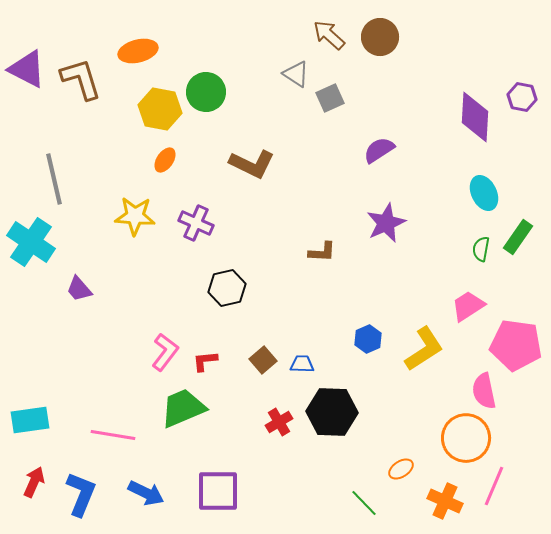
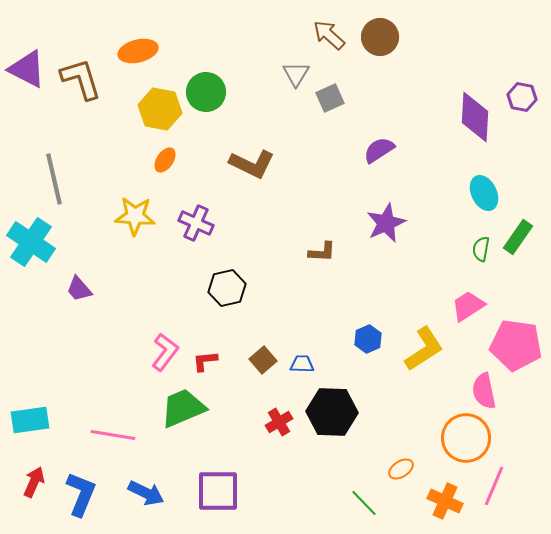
gray triangle at (296, 74): rotated 28 degrees clockwise
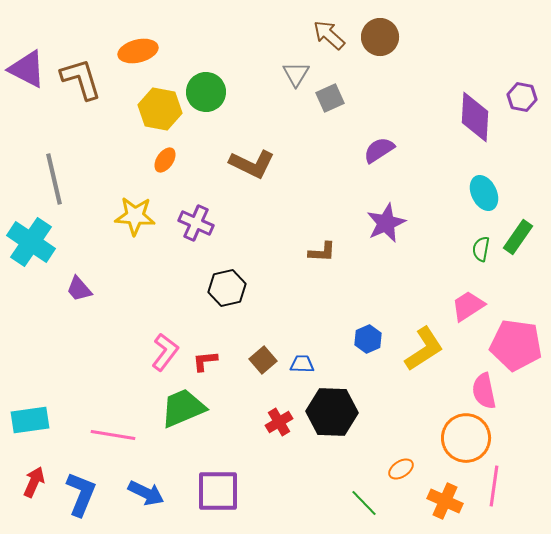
pink line at (494, 486): rotated 15 degrees counterclockwise
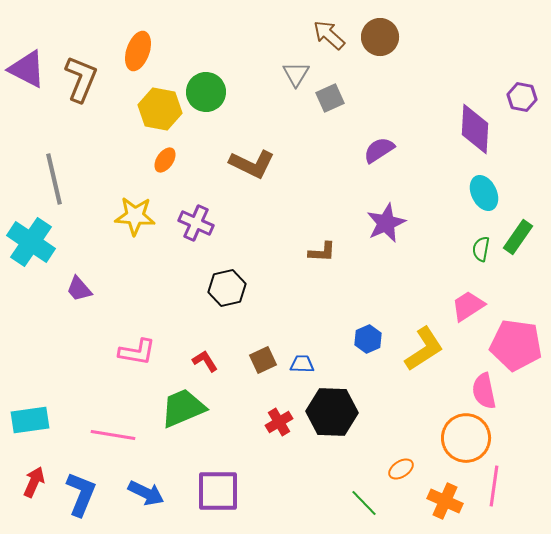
orange ellipse at (138, 51): rotated 57 degrees counterclockwise
brown L-shape at (81, 79): rotated 39 degrees clockwise
purple diamond at (475, 117): moved 12 px down
pink L-shape at (165, 352): moved 28 px left; rotated 63 degrees clockwise
brown square at (263, 360): rotated 16 degrees clockwise
red L-shape at (205, 361): rotated 64 degrees clockwise
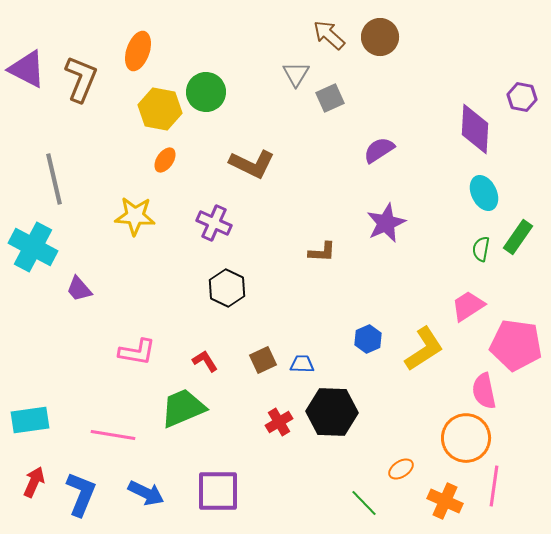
purple cross at (196, 223): moved 18 px right
cyan cross at (31, 242): moved 2 px right, 5 px down; rotated 6 degrees counterclockwise
black hexagon at (227, 288): rotated 21 degrees counterclockwise
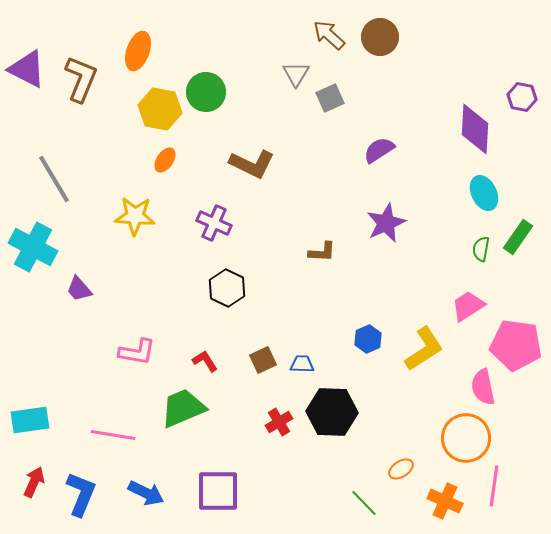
gray line at (54, 179): rotated 18 degrees counterclockwise
pink semicircle at (484, 391): moved 1 px left, 4 px up
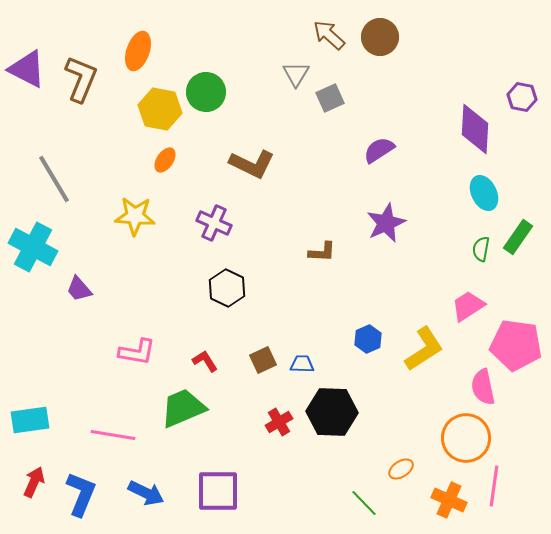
orange cross at (445, 501): moved 4 px right, 1 px up
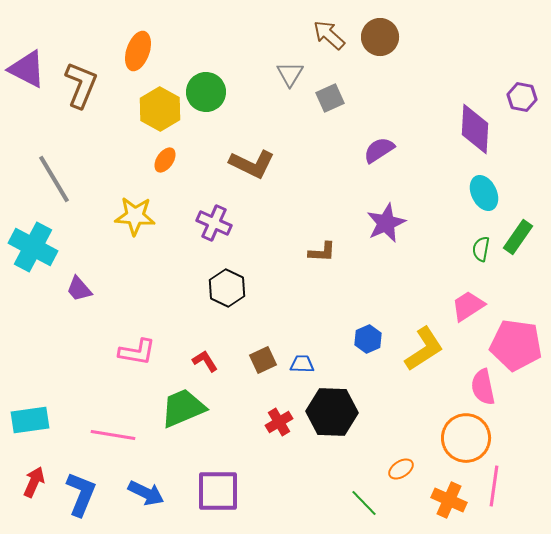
gray triangle at (296, 74): moved 6 px left
brown L-shape at (81, 79): moved 6 px down
yellow hexagon at (160, 109): rotated 18 degrees clockwise
